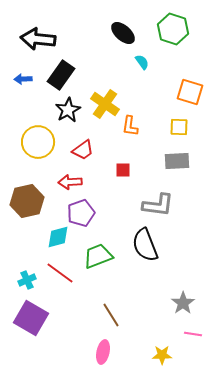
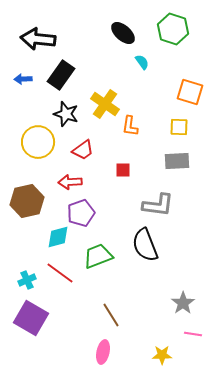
black star: moved 2 px left, 4 px down; rotated 25 degrees counterclockwise
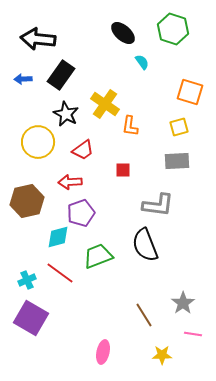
black star: rotated 10 degrees clockwise
yellow square: rotated 18 degrees counterclockwise
brown line: moved 33 px right
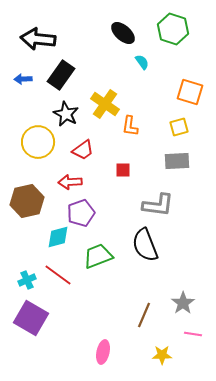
red line: moved 2 px left, 2 px down
brown line: rotated 55 degrees clockwise
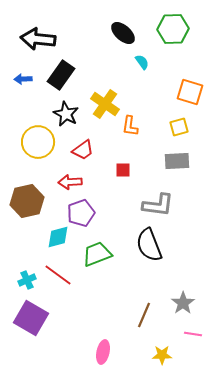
green hexagon: rotated 20 degrees counterclockwise
black semicircle: moved 4 px right
green trapezoid: moved 1 px left, 2 px up
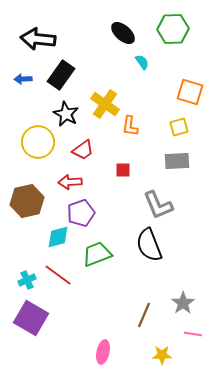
gray L-shape: rotated 60 degrees clockwise
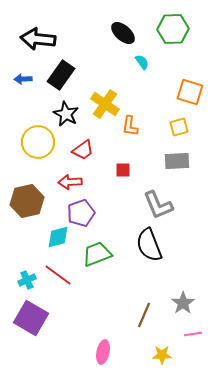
pink line: rotated 18 degrees counterclockwise
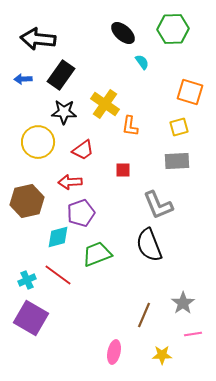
black star: moved 2 px left, 2 px up; rotated 25 degrees counterclockwise
pink ellipse: moved 11 px right
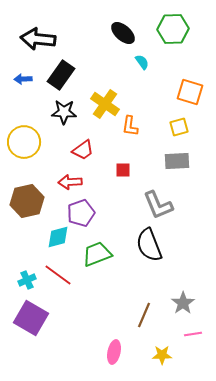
yellow circle: moved 14 px left
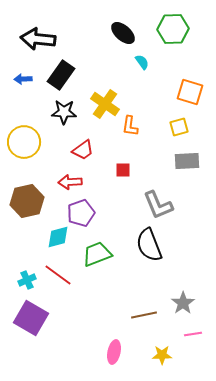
gray rectangle: moved 10 px right
brown line: rotated 55 degrees clockwise
